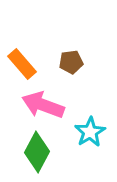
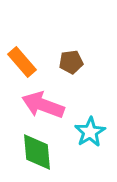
orange rectangle: moved 2 px up
green diamond: rotated 33 degrees counterclockwise
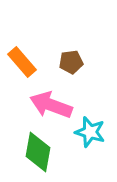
pink arrow: moved 8 px right
cyan star: rotated 24 degrees counterclockwise
green diamond: moved 1 px right; rotated 15 degrees clockwise
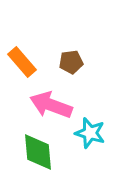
cyan star: moved 1 px down
green diamond: rotated 15 degrees counterclockwise
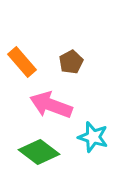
brown pentagon: rotated 20 degrees counterclockwise
cyan star: moved 3 px right, 4 px down
green diamond: moved 1 px right; rotated 48 degrees counterclockwise
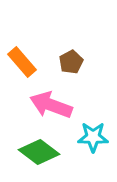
cyan star: rotated 16 degrees counterclockwise
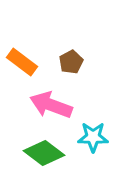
orange rectangle: rotated 12 degrees counterclockwise
green diamond: moved 5 px right, 1 px down
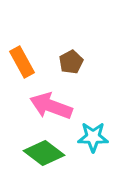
orange rectangle: rotated 24 degrees clockwise
pink arrow: moved 1 px down
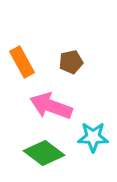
brown pentagon: rotated 15 degrees clockwise
